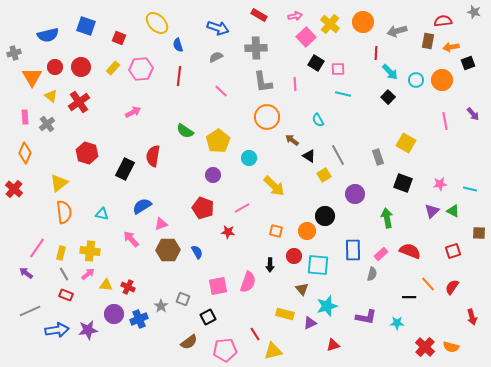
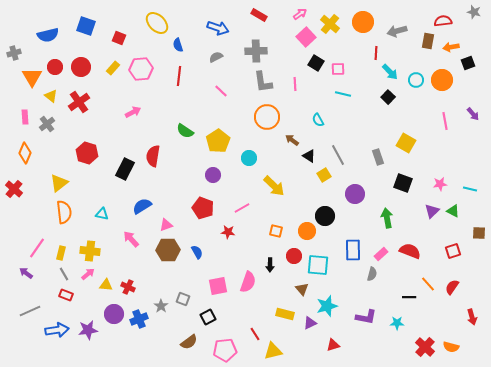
pink arrow at (295, 16): moved 5 px right, 2 px up; rotated 24 degrees counterclockwise
gray cross at (256, 48): moved 3 px down
pink triangle at (161, 224): moved 5 px right, 1 px down
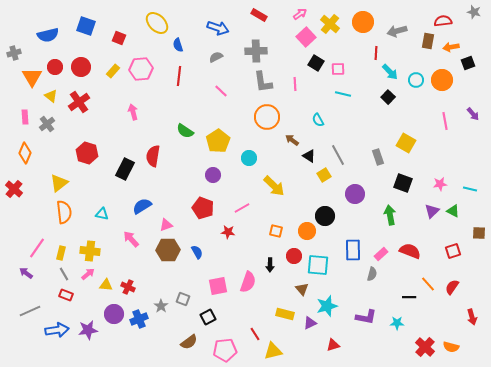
yellow rectangle at (113, 68): moved 3 px down
pink arrow at (133, 112): rotated 77 degrees counterclockwise
green arrow at (387, 218): moved 3 px right, 3 px up
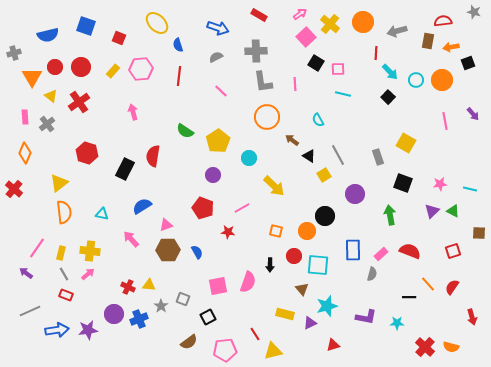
yellow triangle at (106, 285): moved 43 px right
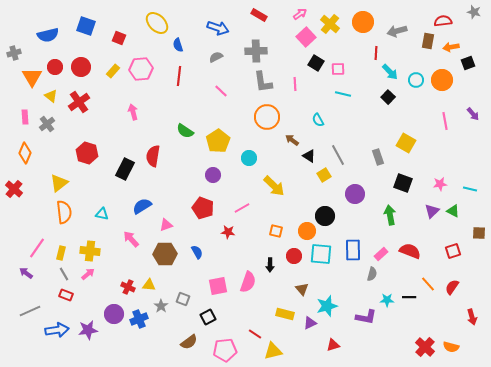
brown hexagon at (168, 250): moved 3 px left, 4 px down
cyan square at (318, 265): moved 3 px right, 11 px up
cyan star at (397, 323): moved 10 px left, 23 px up
red line at (255, 334): rotated 24 degrees counterclockwise
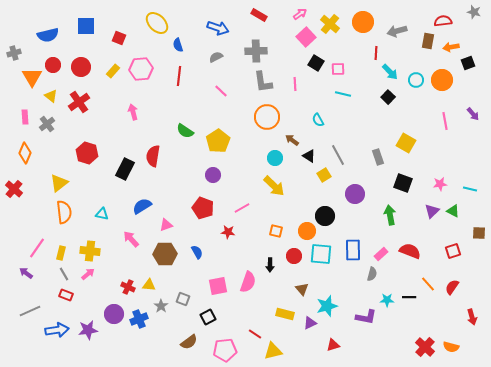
blue square at (86, 26): rotated 18 degrees counterclockwise
red circle at (55, 67): moved 2 px left, 2 px up
cyan circle at (249, 158): moved 26 px right
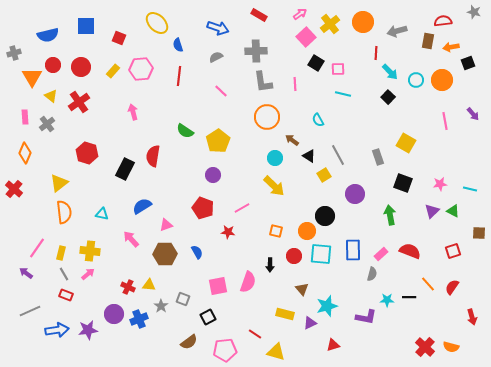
yellow cross at (330, 24): rotated 12 degrees clockwise
yellow triangle at (273, 351): moved 3 px right, 1 px down; rotated 30 degrees clockwise
